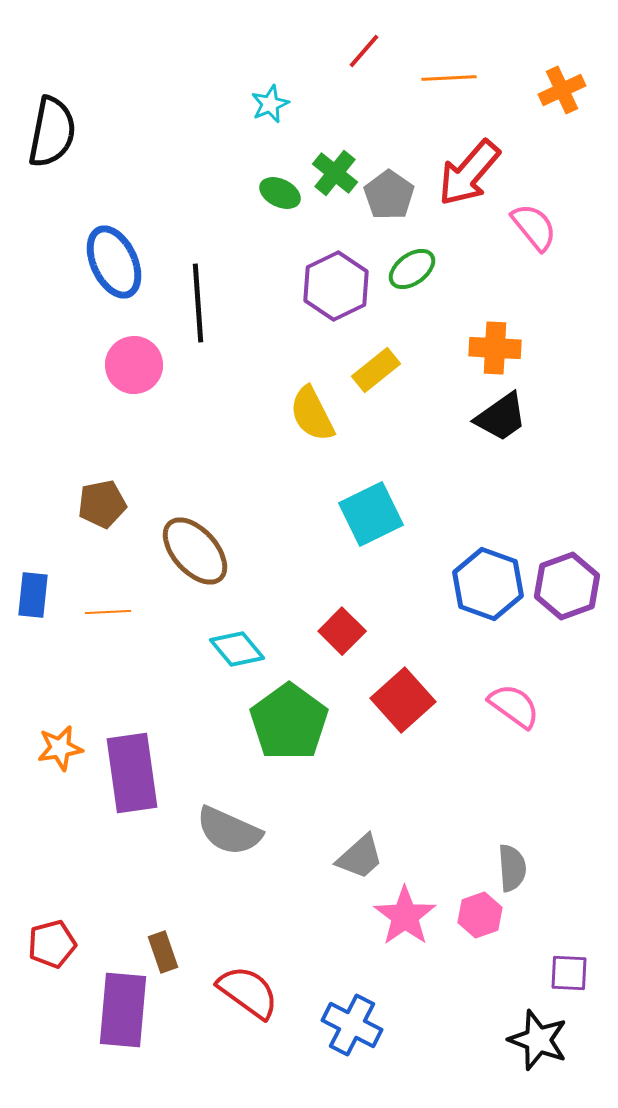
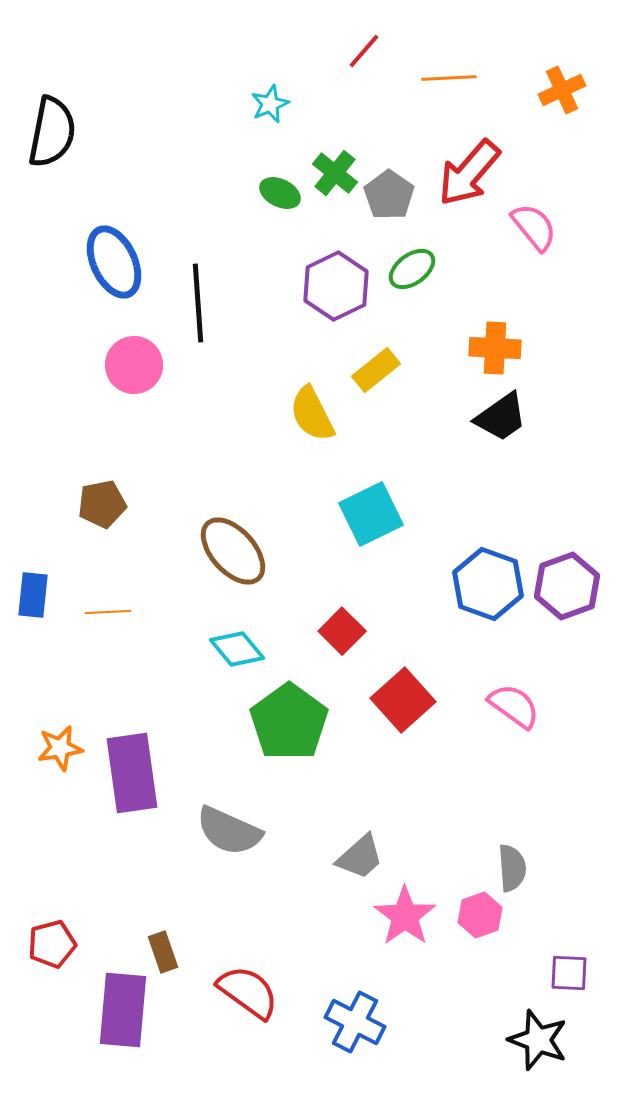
brown ellipse at (195, 551): moved 38 px right
blue cross at (352, 1025): moved 3 px right, 3 px up
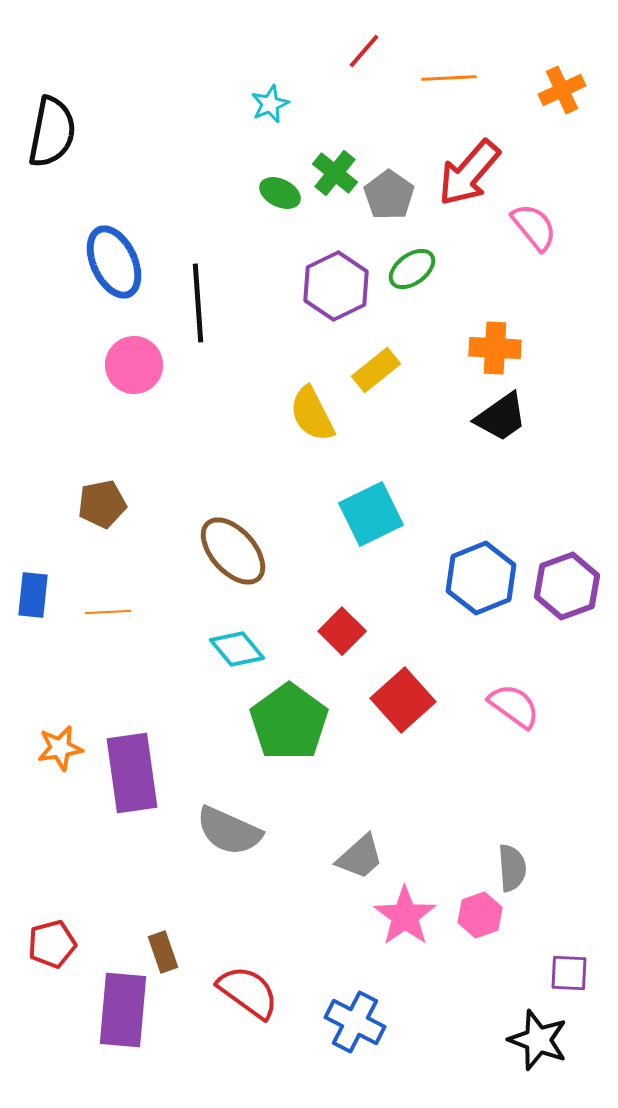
blue hexagon at (488, 584): moved 7 px left, 6 px up; rotated 18 degrees clockwise
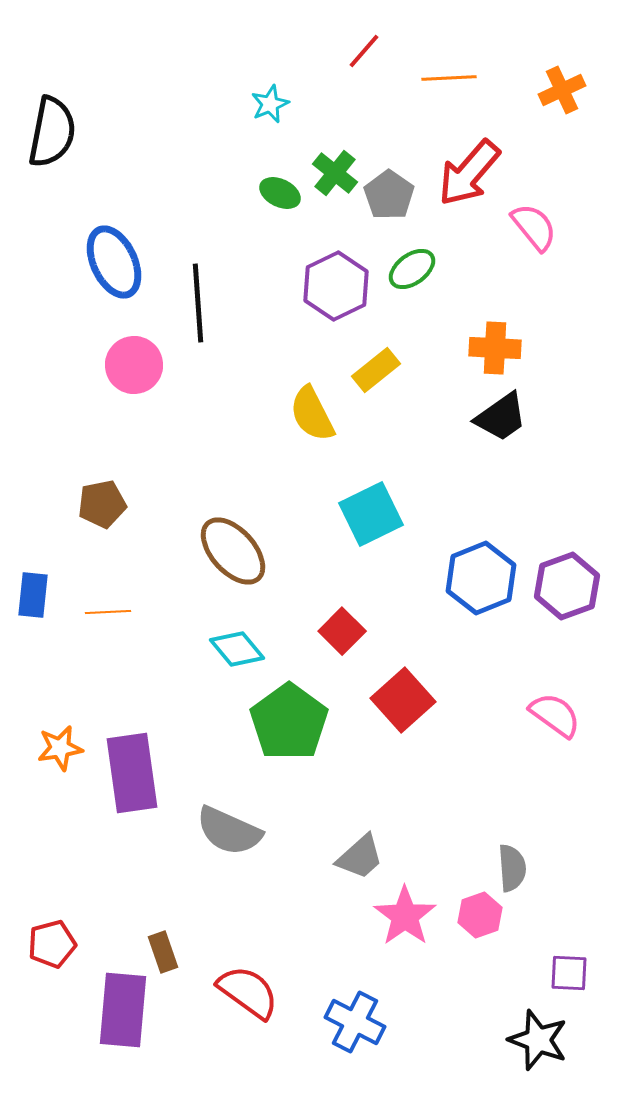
pink semicircle at (514, 706): moved 41 px right, 9 px down
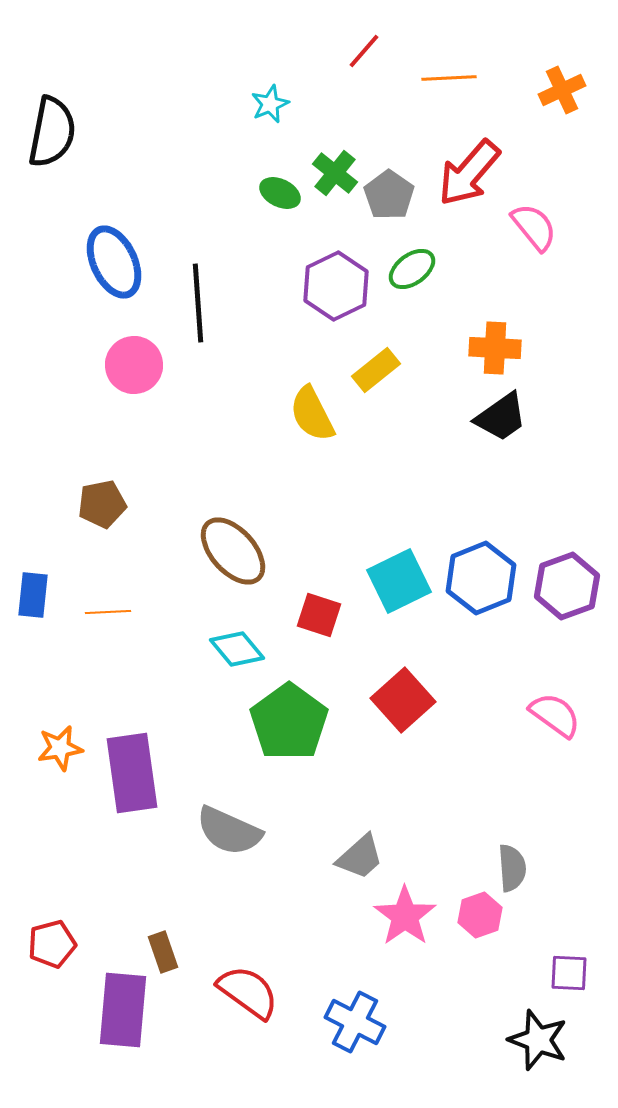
cyan square at (371, 514): moved 28 px right, 67 px down
red square at (342, 631): moved 23 px left, 16 px up; rotated 27 degrees counterclockwise
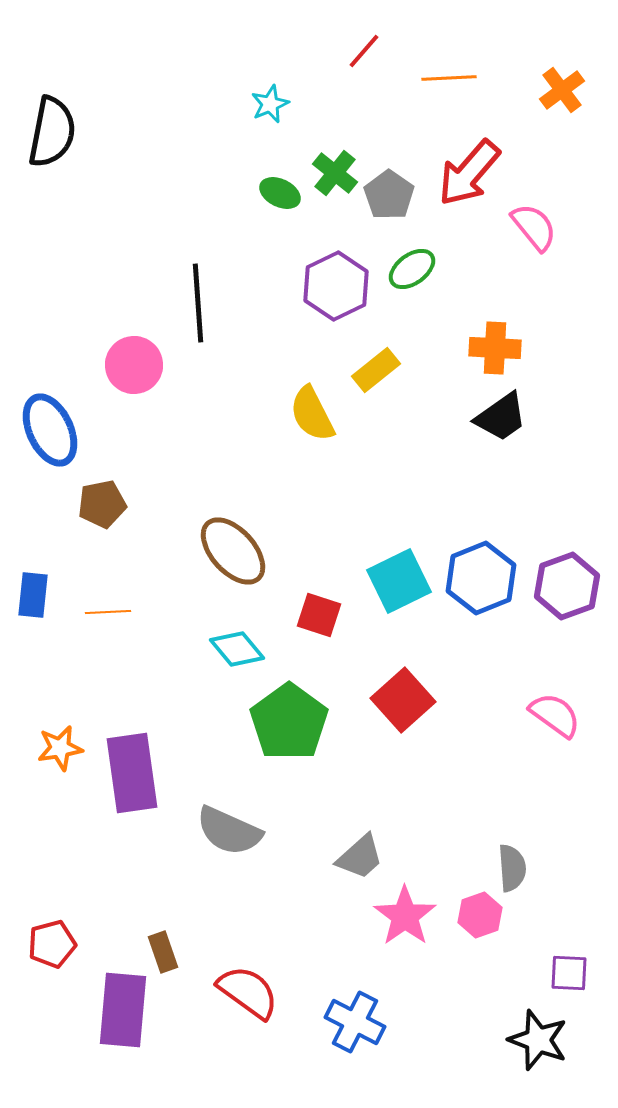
orange cross at (562, 90): rotated 12 degrees counterclockwise
blue ellipse at (114, 262): moved 64 px left, 168 px down
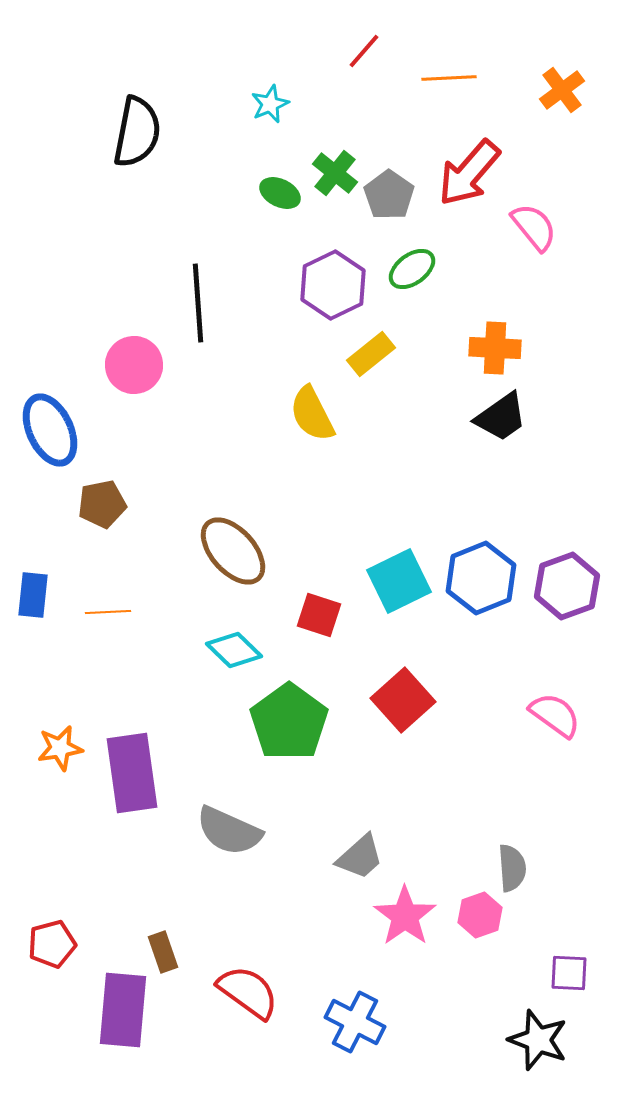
black semicircle at (52, 132): moved 85 px right
purple hexagon at (336, 286): moved 3 px left, 1 px up
yellow rectangle at (376, 370): moved 5 px left, 16 px up
cyan diamond at (237, 649): moved 3 px left, 1 px down; rotated 6 degrees counterclockwise
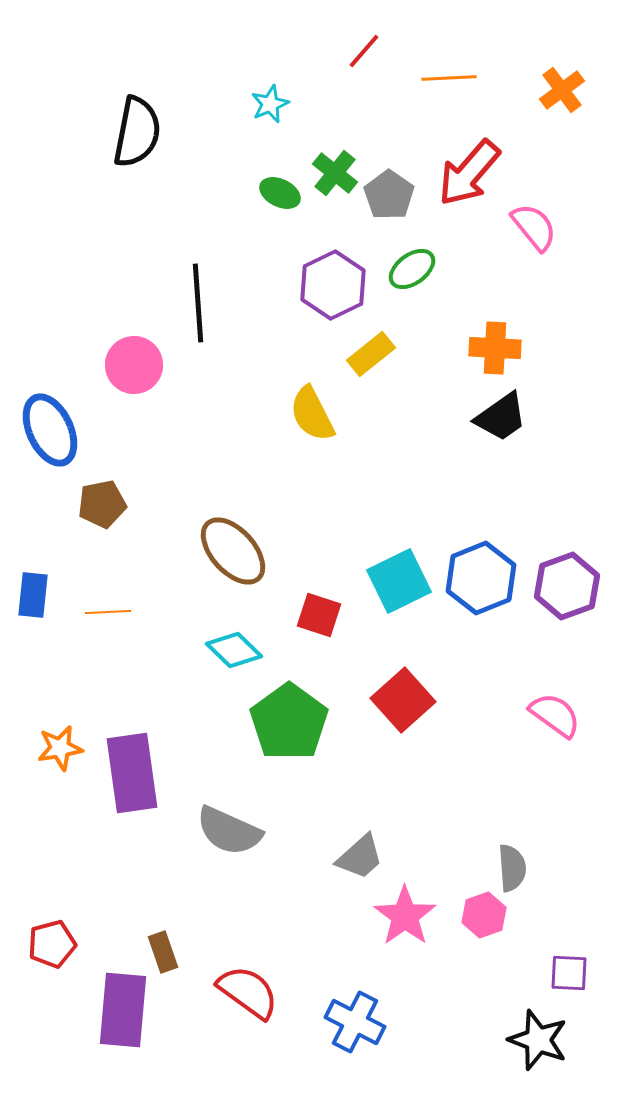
pink hexagon at (480, 915): moved 4 px right
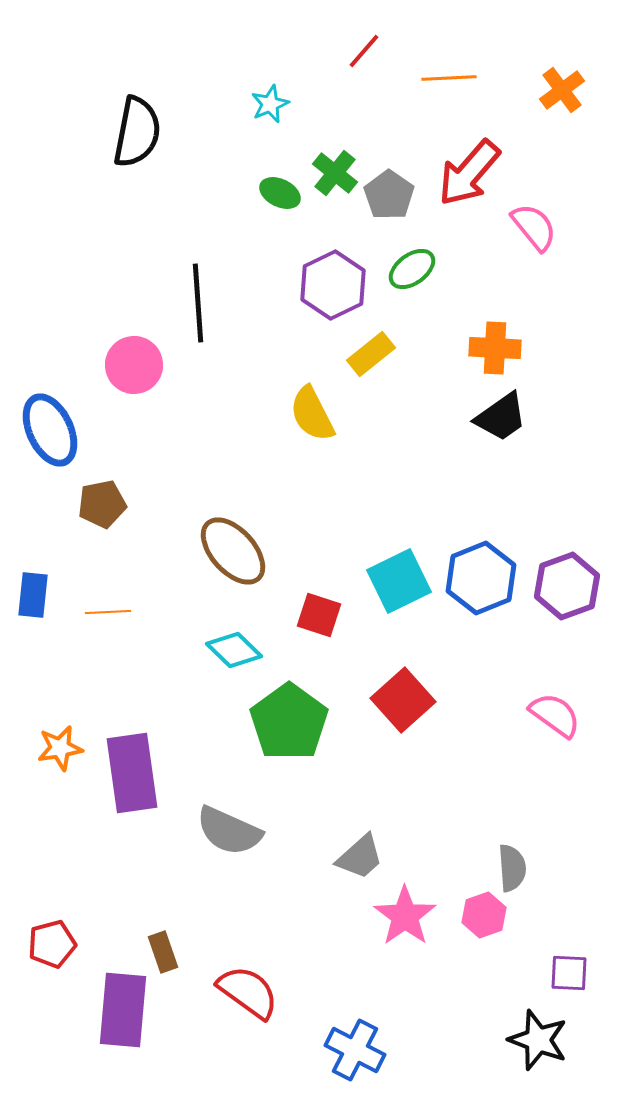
blue cross at (355, 1022): moved 28 px down
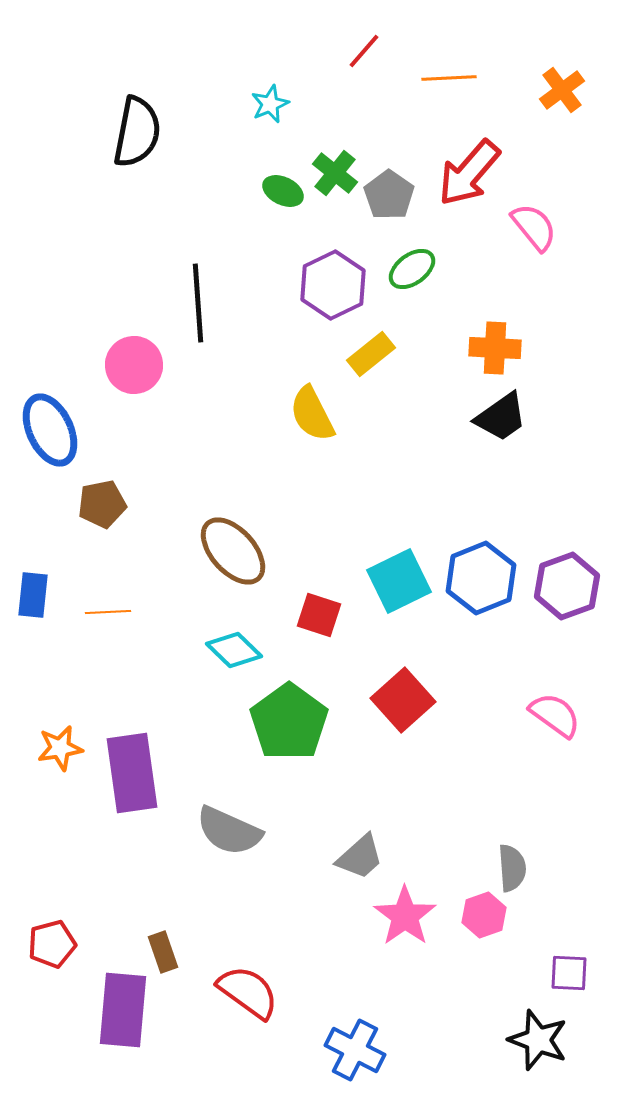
green ellipse at (280, 193): moved 3 px right, 2 px up
